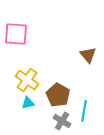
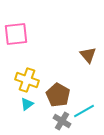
pink square: rotated 10 degrees counterclockwise
yellow cross: rotated 15 degrees counterclockwise
cyan triangle: moved 1 px left, 1 px down; rotated 24 degrees counterclockwise
cyan line: rotated 50 degrees clockwise
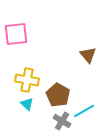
yellow cross: rotated 10 degrees counterclockwise
cyan triangle: rotated 40 degrees counterclockwise
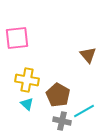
pink square: moved 1 px right, 4 px down
gray cross: rotated 18 degrees counterclockwise
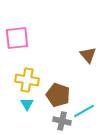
brown pentagon: rotated 10 degrees counterclockwise
cyan triangle: rotated 16 degrees clockwise
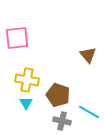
cyan triangle: moved 1 px left, 1 px up
cyan line: moved 5 px right, 1 px down; rotated 60 degrees clockwise
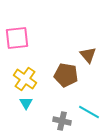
yellow cross: moved 2 px left, 1 px up; rotated 25 degrees clockwise
brown pentagon: moved 8 px right, 20 px up; rotated 10 degrees counterclockwise
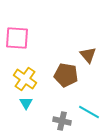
pink square: rotated 10 degrees clockwise
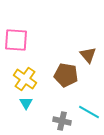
pink square: moved 1 px left, 2 px down
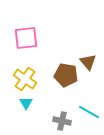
pink square: moved 10 px right, 2 px up; rotated 10 degrees counterclockwise
brown triangle: moved 7 px down
